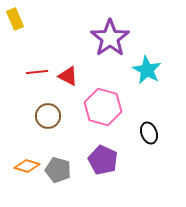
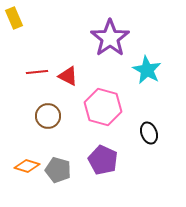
yellow rectangle: moved 1 px left, 1 px up
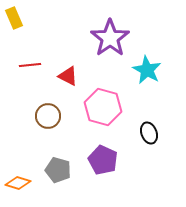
red line: moved 7 px left, 7 px up
orange diamond: moved 9 px left, 17 px down
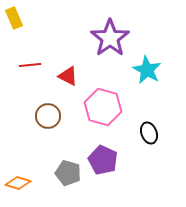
gray pentagon: moved 10 px right, 3 px down
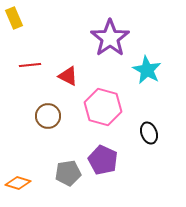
gray pentagon: rotated 25 degrees counterclockwise
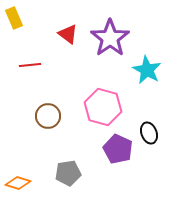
red triangle: moved 42 px up; rotated 10 degrees clockwise
purple pentagon: moved 15 px right, 11 px up
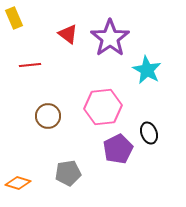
pink hexagon: rotated 21 degrees counterclockwise
purple pentagon: rotated 20 degrees clockwise
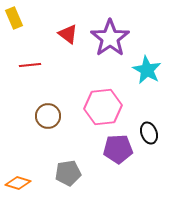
purple pentagon: rotated 24 degrees clockwise
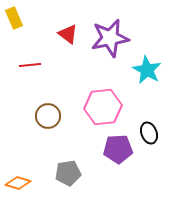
purple star: rotated 24 degrees clockwise
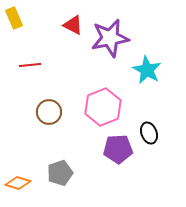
red triangle: moved 5 px right, 9 px up; rotated 10 degrees counterclockwise
pink hexagon: rotated 15 degrees counterclockwise
brown circle: moved 1 px right, 4 px up
gray pentagon: moved 8 px left; rotated 10 degrees counterclockwise
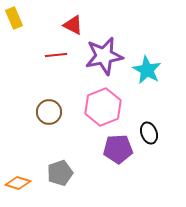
purple star: moved 6 px left, 18 px down
red line: moved 26 px right, 10 px up
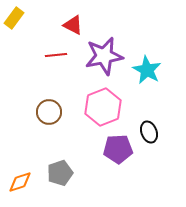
yellow rectangle: rotated 60 degrees clockwise
black ellipse: moved 1 px up
orange diamond: moved 2 px right, 1 px up; rotated 35 degrees counterclockwise
